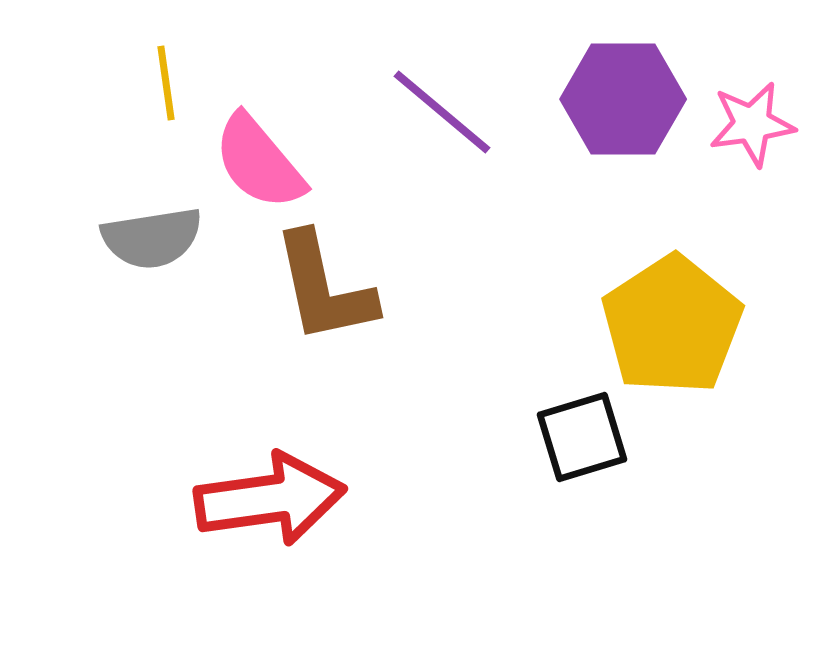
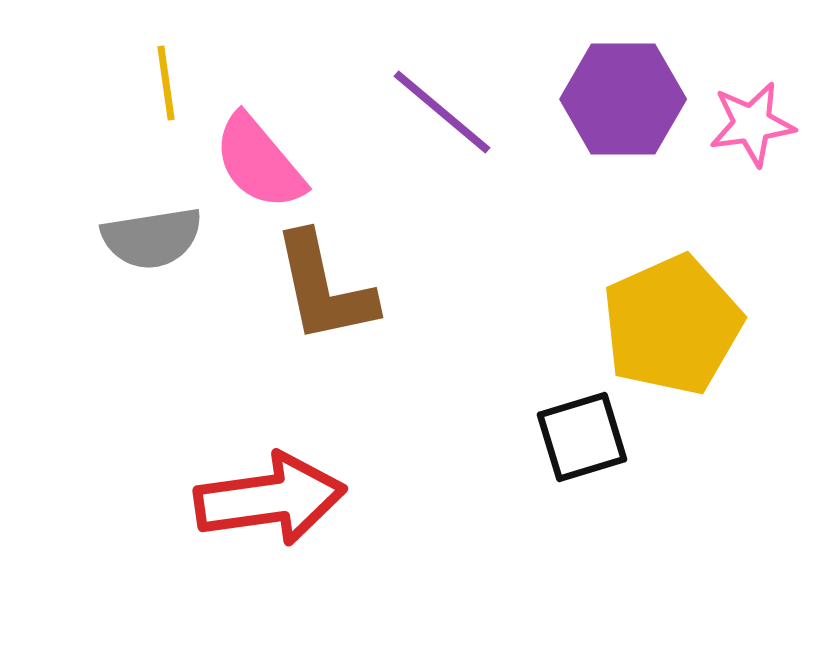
yellow pentagon: rotated 9 degrees clockwise
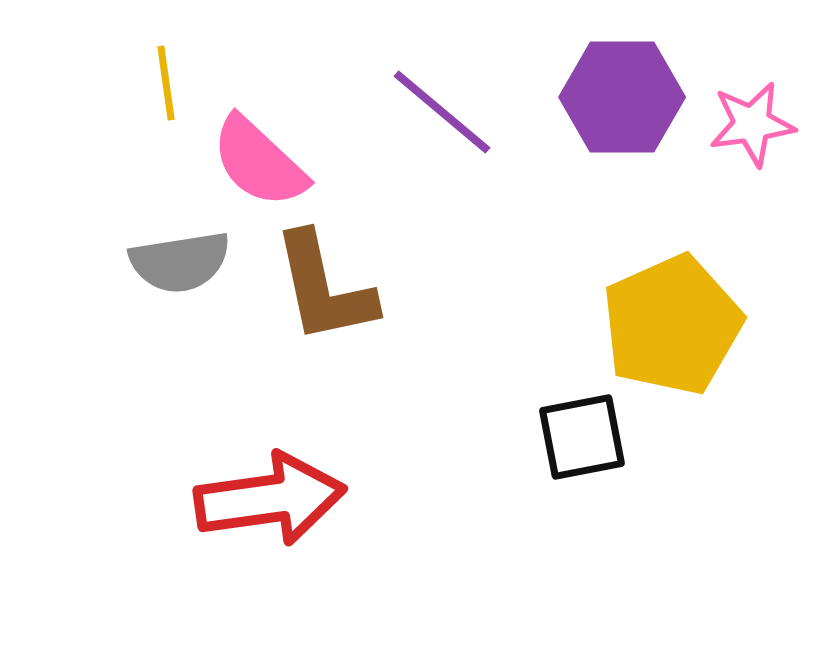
purple hexagon: moved 1 px left, 2 px up
pink semicircle: rotated 7 degrees counterclockwise
gray semicircle: moved 28 px right, 24 px down
black square: rotated 6 degrees clockwise
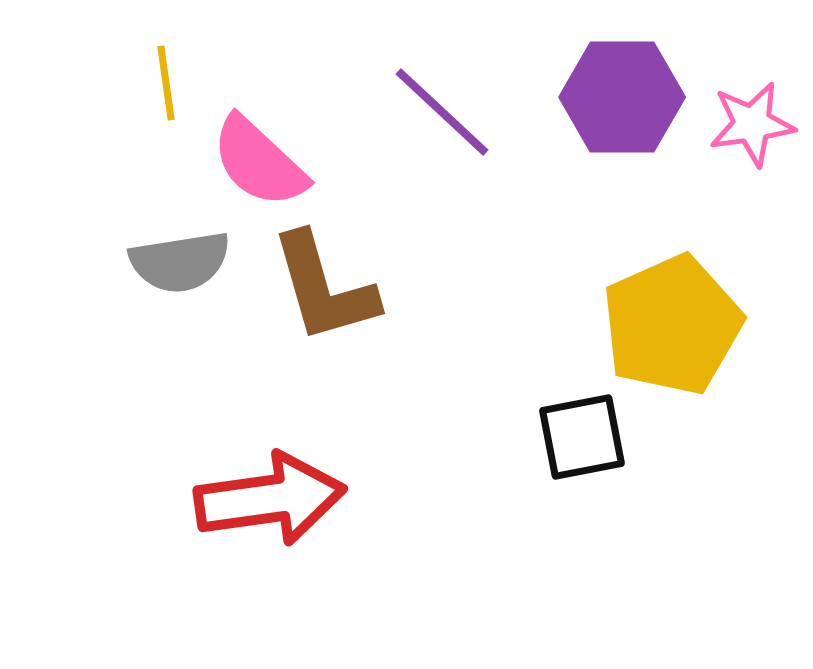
purple line: rotated 3 degrees clockwise
brown L-shape: rotated 4 degrees counterclockwise
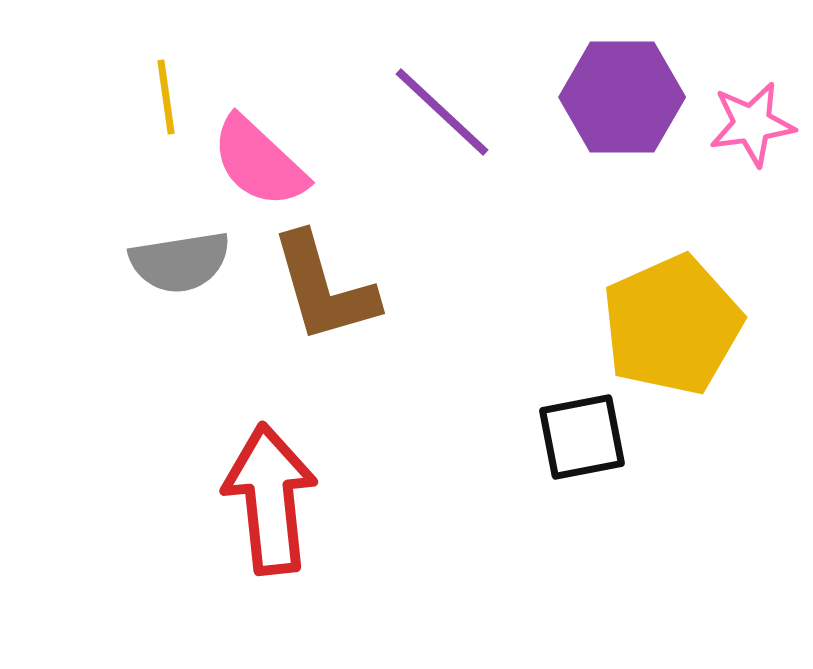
yellow line: moved 14 px down
red arrow: rotated 88 degrees counterclockwise
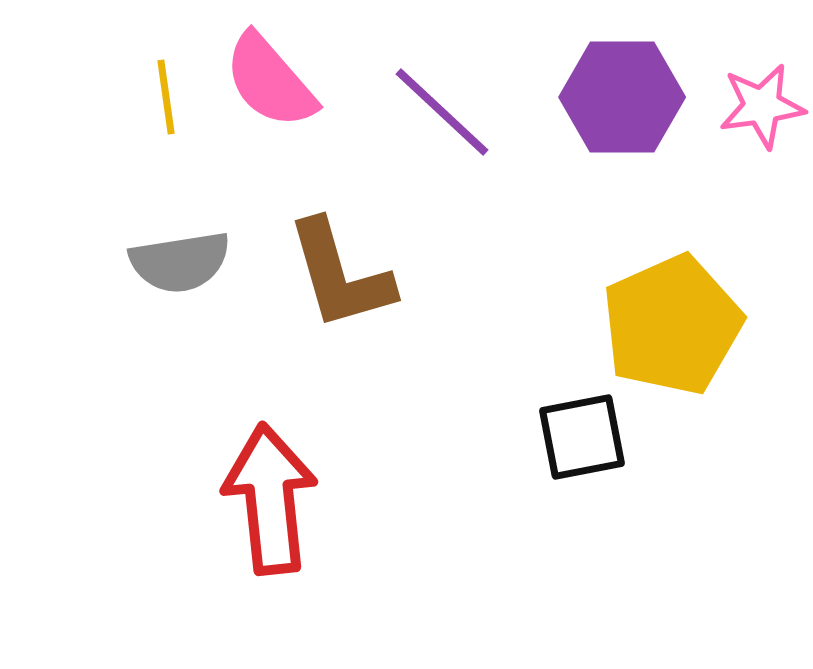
pink star: moved 10 px right, 18 px up
pink semicircle: moved 11 px right, 81 px up; rotated 6 degrees clockwise
brown L-shape: moved 16 px right, 13 px up
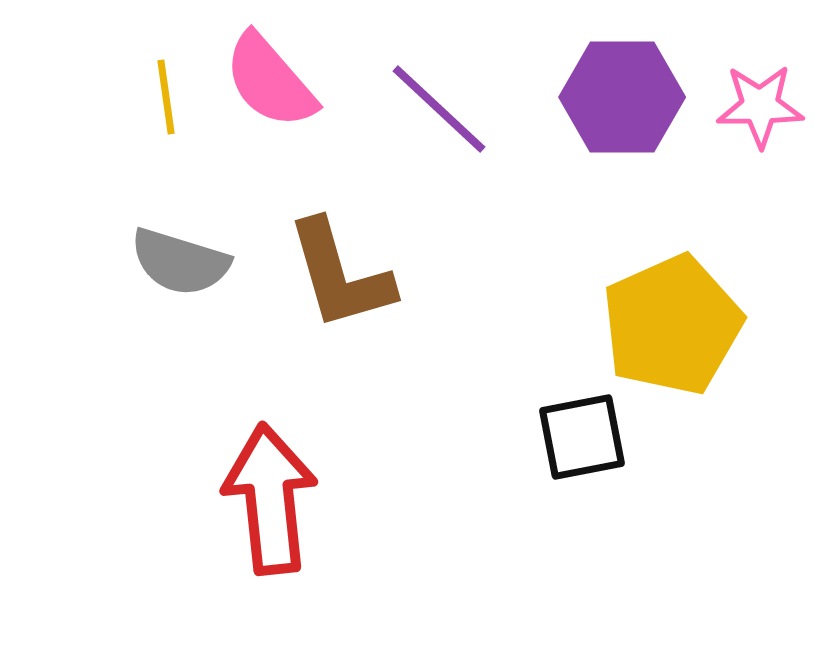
pink star: moved 2 px left; rotated 8 degrees clockwise
purple line: moved 3 px left, 3 px up
gray semicircle: rotated 26 degrees clockwise
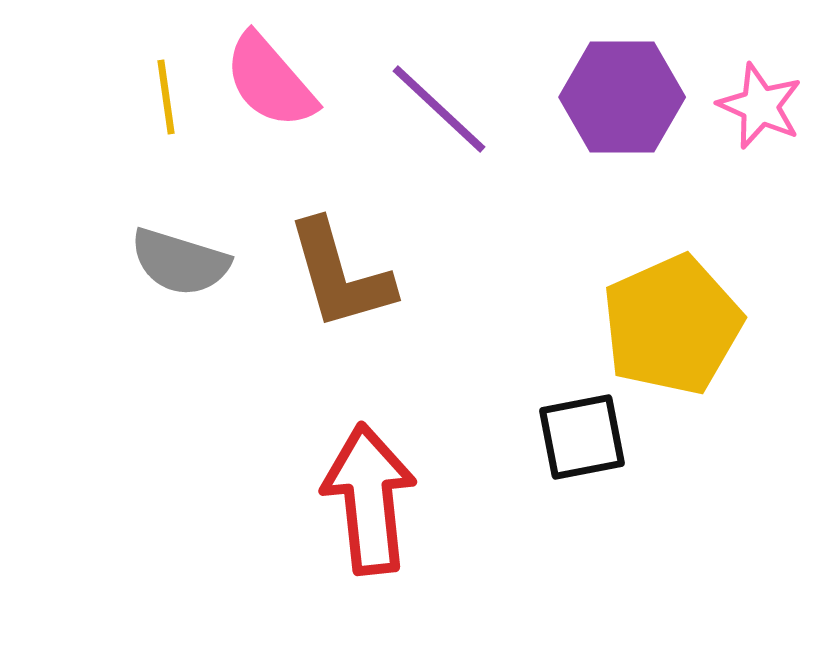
pink star: rotated 24 degrees clockwise
red arrow: moved 99 px right
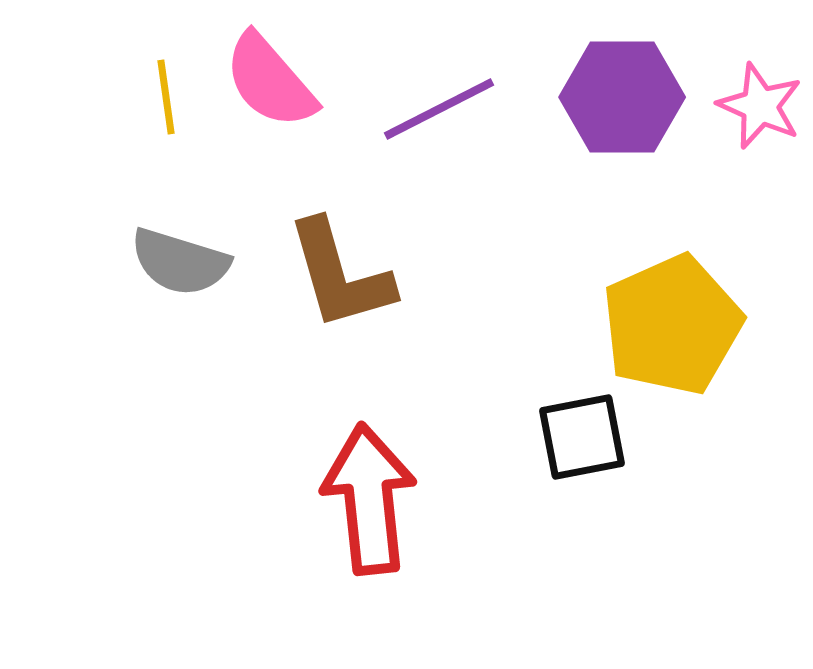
purple line: rotated 70 degrees counterclockwise
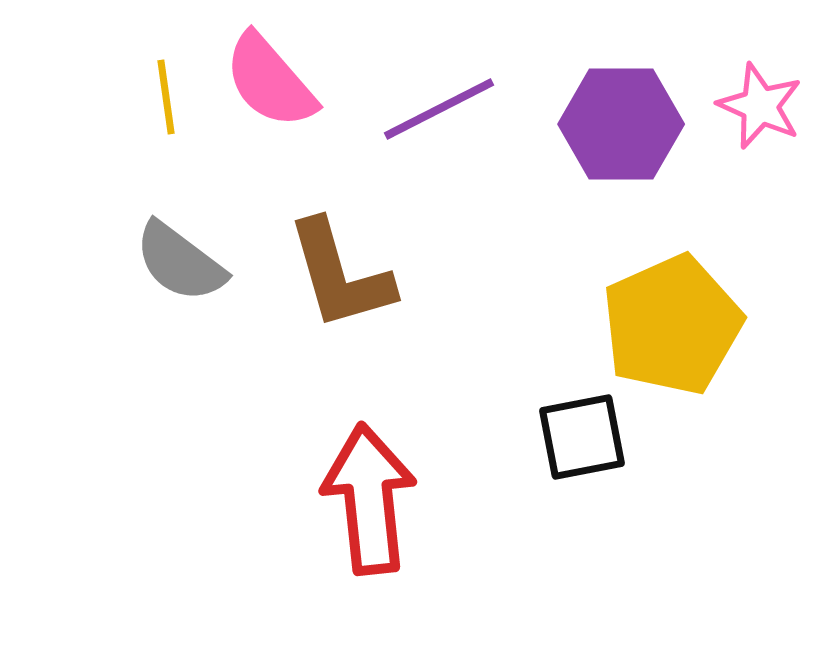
purple hexagon: moved 1 px left, 27 px down
gray semicircle: rotated 20 degrees clockwise
